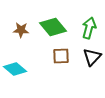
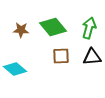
black triangle: rotated 42 degrees clockwise
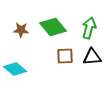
brown square: moved 4 px right
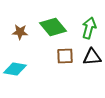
brown star: moved 1 px left, 2 px down
cyan diamond: rotated 30 degrees counterclockwise
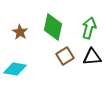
green diamond: rotated 52 degrees clockwise
brown star: rotated 28 degrees clockwise
brown square: rotated 30 degrees counterclockwise
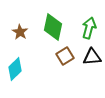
cyan diamond: rotated 55 degrees counterclockwise
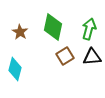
green arrow: moved 1 px down
cyan diamond: rotated 30 degrees counterclockwise
